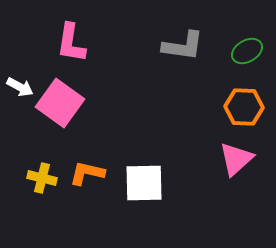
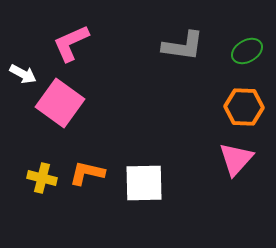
pink L-shape: rotated 57 degrees clockwise
white arrow: moved 3 px right, 13 px up
pink triangle: rotated 6 degrees counterclockwise
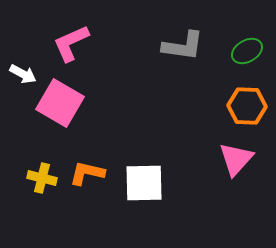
pink square: rotated 6 degrees counterclockwise
orange hexagon: moved 3 px right, 1 px up
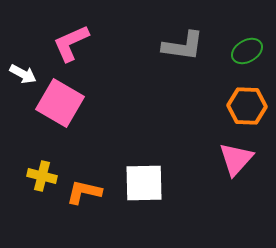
orange L-shape: moved 3 px left, 19 px down
yellow cross: moved 2 px up
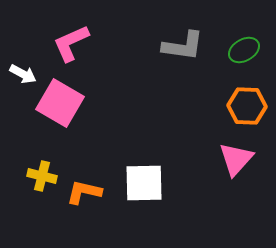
green ellipse: moved 3 px left, 1 px up
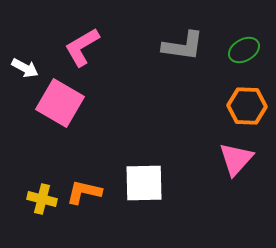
pink L-shape: moved 11 px right, 4 px down; rotated 6 degrees counterclockwise
white arrow: moved 2 px right, 6 px up
yellow cross: moved 23 px down
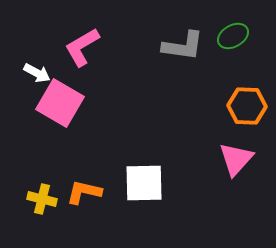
green ellipse: moved 11 px left, 14 px up
white arrow: moved 12 px right, 5 px down
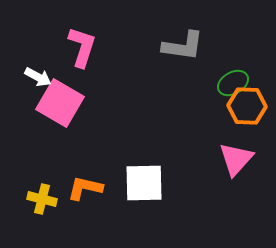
green ellipse: moved 47 px down
pink L-shape: rotated 138 degrees clockwise
white arrow: moved 1 px right, 4 px down
orange L-shape: moved 1 px right, 4 px up
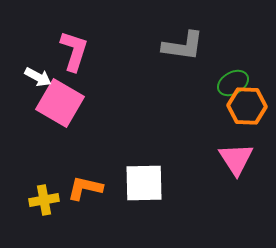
pink L-shape: moved 8 px left, 4 px down
pink triangle: rotated 15 degrees counterclockwise
yellow cross: moved 2 px right, 1 px down; rotated 24 degrees counterclockwise
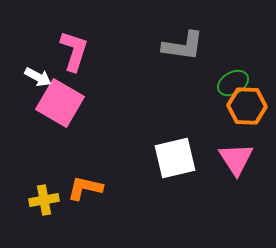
white square: moved 31 px right, 25 px up; rotated 12 degrees counterclockwise
